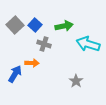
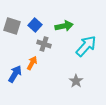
gray square: moved 3 px left, 1 px down; rotated 30 degrees counterclockwise
cyan arrow: moved 2 px left, 2 px down; rotated 115 degrees clockwise
orange arrow: rotated 64 degrees counterclockwise
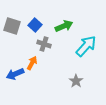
green arrow: rotated 12 degrees counterclockwise
blue arrow: rotated 144 degrees counterclockwise
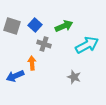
cyan arrow: moved 1 px right, 1 px up; rotated 20 degrees clockwise
orange arrow: rotated 32 degrees counterclockwise
blue arrow: moved 2 px down
gray star: moved 2 px left, 4 px up; rotated 16 degrees counterclockwise
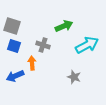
blue square: moved 21 px left, 21 px down; rotated 24 degrees counterclockwise
gray cross: moved 1 px left, 1 px down
